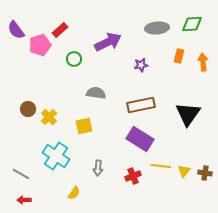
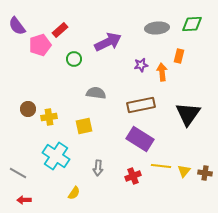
purple semicircle: moved 1 px right, 4 px up
orange arrow: moved 41 px left, 10 px down
yellow cross: rotated 35 degrees clockwise
gray line: moved 3 px left, 1 px up
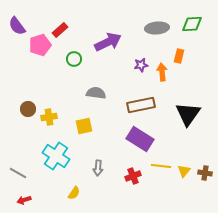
red arrow: rotated 16 degrees counterclockwise
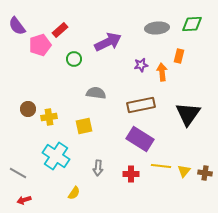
red cross: moved 2 px left, 2 px up; rotated 21 degrees clockwise
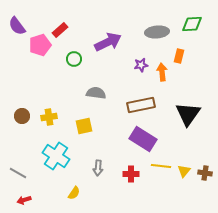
gray ellipse: moved 4 px down
brown circle: moved 6 px left, 7 px down
purple rectangle: moved 3 px right
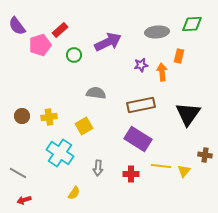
green circle: moved 4 px up
yellow square: rotated 18 degrees counterclockwise
purple rectangle: moved 5 px left
cyan cross: moved 4 px right, 3 px up
brown cross: moved 18 px up
